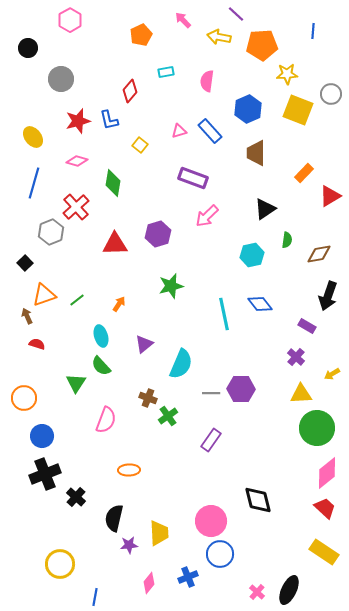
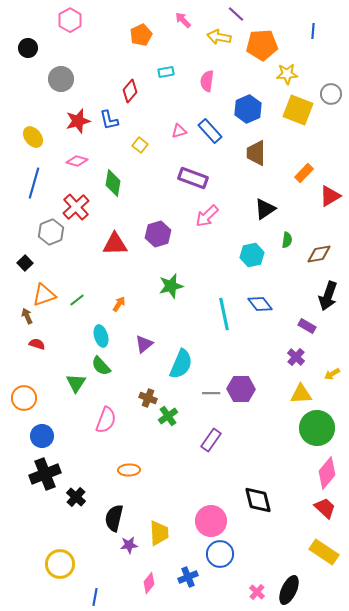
pink diamond at (327, 473): rotated 12 degrees counterclockwise
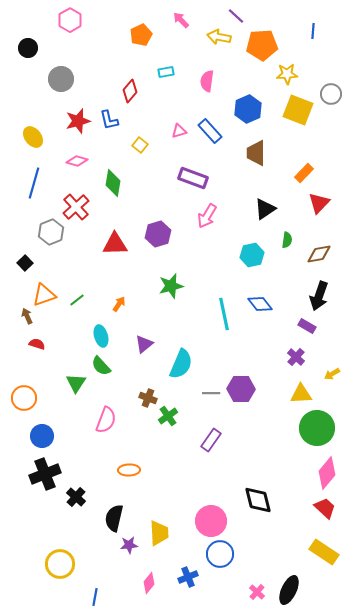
purple line at (236, 14): moved 2 px down
pink arrow at (183, 20): moved 2 px left
red triangle at (330, 196): moved 11 px left, 7 px down; rotated 15 degrees counterclockwise
pink arrow at (207, 216): rotated 15 degrees counterclockwise
black arrow at (328, 296): moved 9 px left
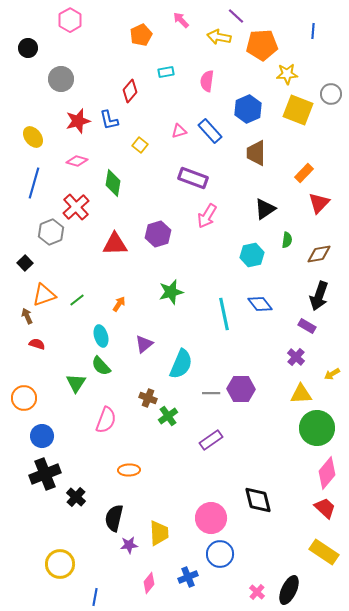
green star at (171, 286): moved 6 px down
purple rectangle at (211, 440): rotated 20 degrees clockwise
pink circle at (211, 521): moved 3 px up
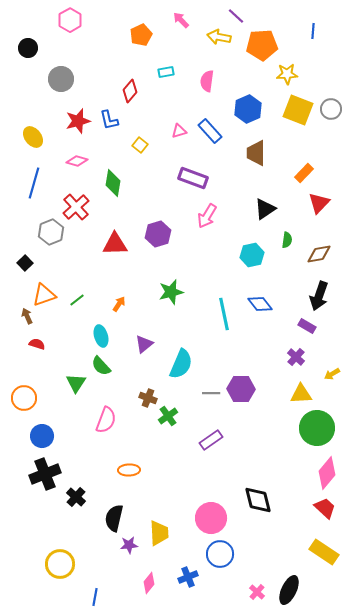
gray circle at (331, 94): moved 15 px down
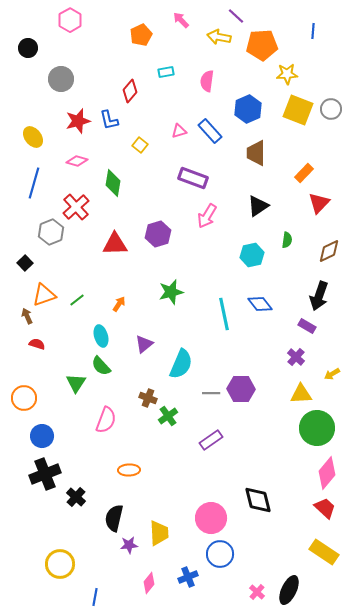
black triangle at (265, 209): moved 7 px left, 3 px up
brown diamond at (319, 254): moved 10 px right, 3 px up; rotated 15 degrees counterclockwise
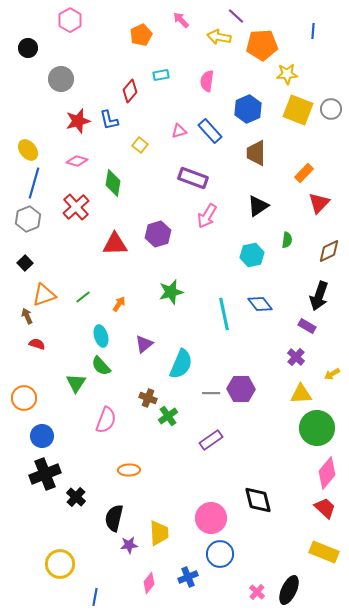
cyan rectangle at (166, 72): moved 5 px left, 3 px down
yellow ellipse at (33, 137): moved 5 px left, 13 px down
gray hexagon at (51, 232): moved 23 px left, 13 px up
green line at (77, 300): moved 6 px right, 3 px up
yellow rectangle at (324, 552): rotated 12 degrees counterclockwise
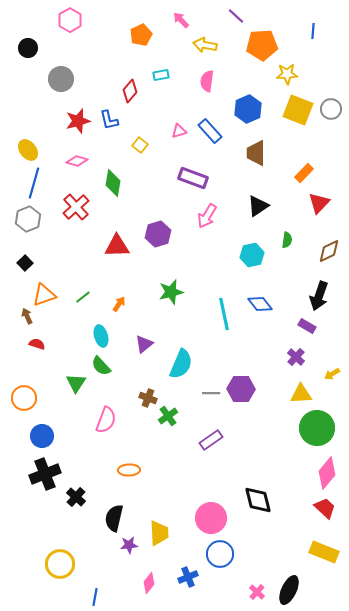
yellow arrow at (219, 37): moved 14 px left, 8 px down
red triangle at (115, 244): moved 2 px right, 2 px down
